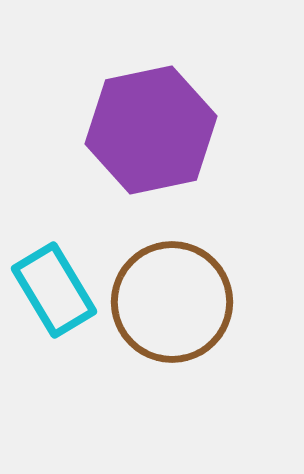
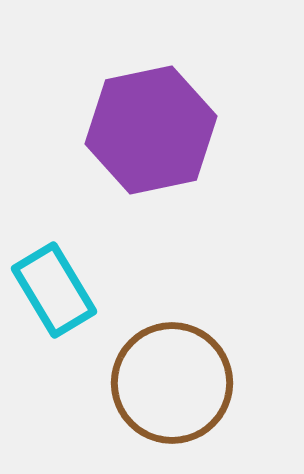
brown circle: moved 81 px down
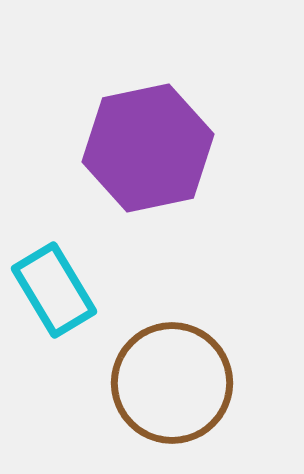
purple hexagon: moved 3 px left, 18 px down
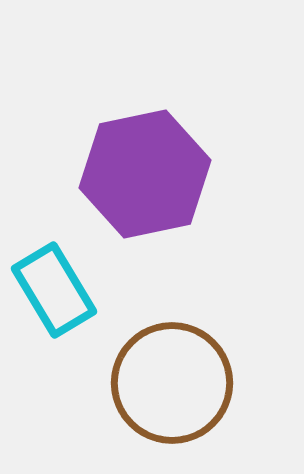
purple hexagon: moved 3 px left, 26 px down
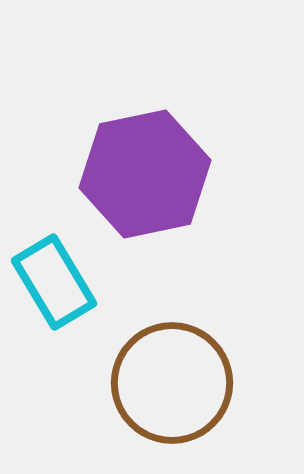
cyan rectangle: moved 8 px up
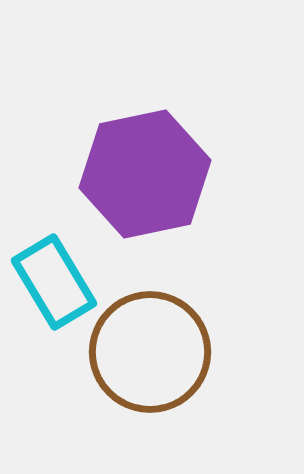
brown circle: moved 22 px left, 31 px up
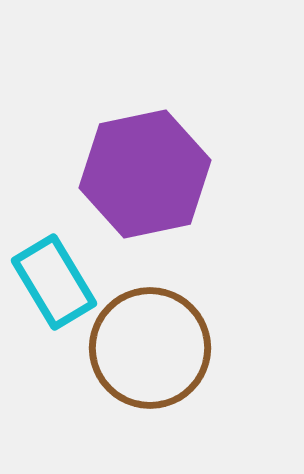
brown circle: moved 4 px up
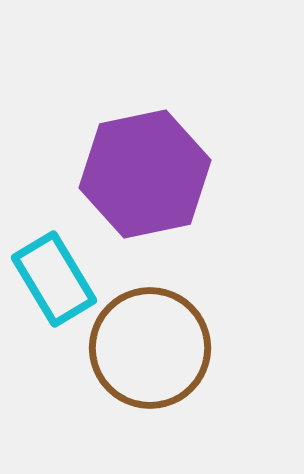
cyan rectangle: moved 3 px up
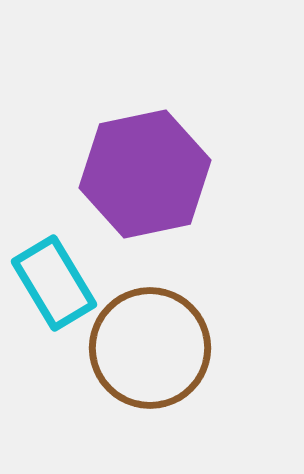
cyan rectangle: moved 4 px down
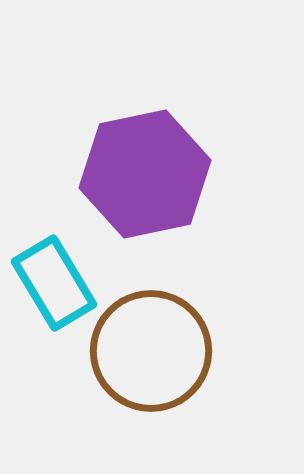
brown circle: moved 1 px right, 3 px down
